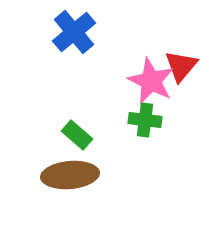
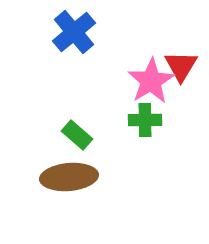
red triangle: rotated 9 degrees counterclockwise
pink star: rotated 15 degrees clockwise
green cross: rotated 8 degrees counterclockwise
brown ellipse: moved 1 px left, 2 px down
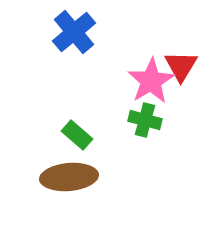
green cross: rotated 16 degrees clockwise
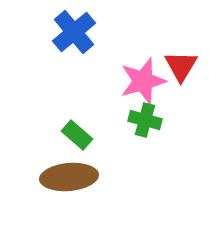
pink star: moved 8 px left; rotated 15 degrees clockwise
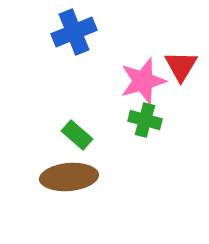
blue cross: rotated 18 degrees clockwise
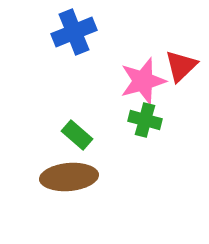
red triangle: rotated 15 degrees clockwise
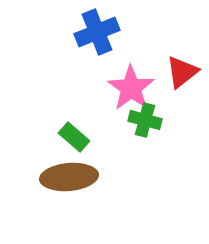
blue cross: moved 23 px right
red triangle: moved 1 px right, 6 px down; rotated 6 degrees clockwise
pink star: moved 12 px left, 7 px down; rotated 21 degrees counterclockwise
green rectangle: moved 3 px left, 2 px down
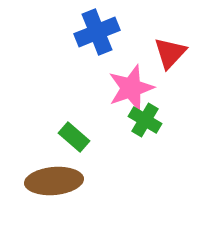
red triangle: moved 12 px left, 19 px up; rotated 9 degrees counterclockwise
pink star: rotated 18 degrees clockwise
green cross: rotated 16 degrees clockwise
brown ellipse: moved 15 px left, 4 px down
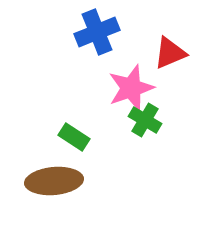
red triangle: rotated 24 degrees clockwise
green rectangle: rotated 8 degrees counterclockwise
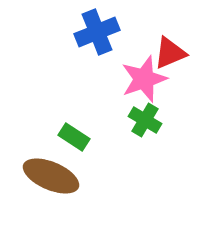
pink star: moved 13 px right, 9 px up
brown ellipse: moved 3 px left, 5 px up; rotated 28 degrees clockwise
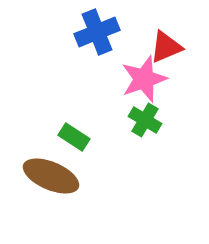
red triangle: moved 4 px left, 6 px up
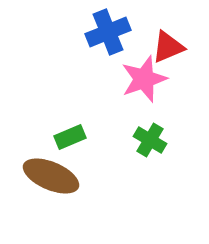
blue cross: moved 11 px right
red triangle: moved 2 px right
green cross: moved 5 px right, 20 px down
green rectangle: moved 4 px left; rotated 56 degrees counterclockwise
